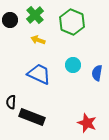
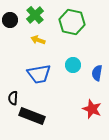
green hexagon: rotated 10 degrees counterclockwise
blue trapezoid: rotated 145 degrees clockwise
black semicircle: moved 2 px right, 4 px up
black rectangle: moved 1 px up
red star: moved 5 px right, 14 px up
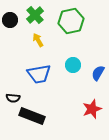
green hexagon: moved 1 px left, 1 px up; rotated 25 degrees counterclockwise
yellow arrow: rotated 40 degrees clockwise
blue semicircle: moved 1 px right; rotated 21 degrees clockwise
black semicircle: rotated 88 degrees counterclockwise
red star: rotated 30 degrees clockwise
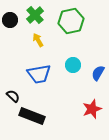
black semicircle: moved 2 px up; rotated 144 degrees counterclockwise
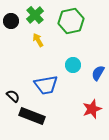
black circle: moved 1 px right, 1 px down
blue trapezoid: moved 7 px right, 11 px down
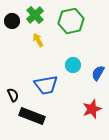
black circle: moved 1 px right
black semicircle: moved 1 px up; rotated 24 degrees clockwise
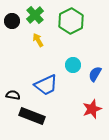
green hexagon: rotated 15 degrees counterclockwise
blue semicircle: moved 3 px left, 1 px down
blue trapezoid: rotated 15 degrees counterclockwise
black semicircle: rotated 56 degrees counterclockwise
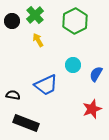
green hexagon: moved 4 px right
blue semicircle: moved 1 px right
black rectangle: moved 6 px left, 7 px down
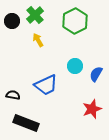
cyan circle: moved 2 px right, 1 px down
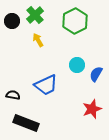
cyan circle: moved 2 px right, 1 px up
